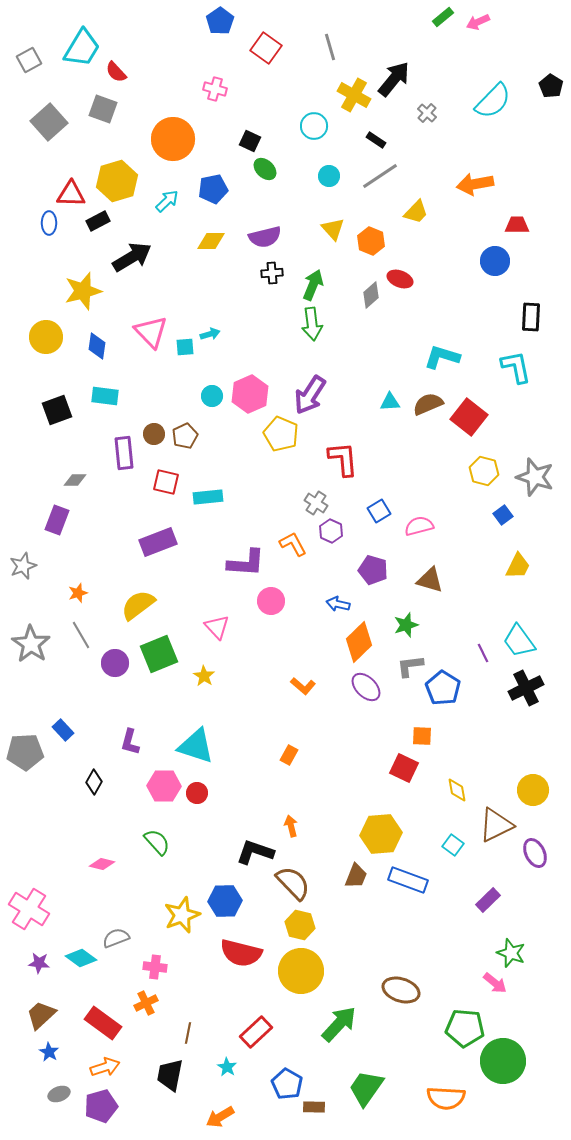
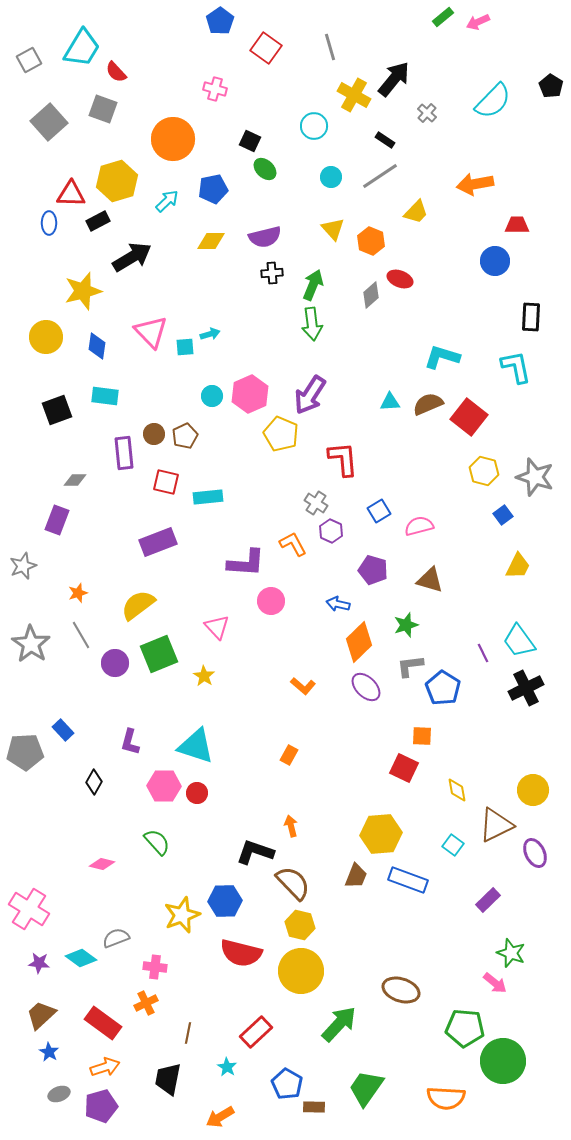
black rectangle at (376, 140): moved 9 px right
cyan circle at (329, 176): moved 2 px right, 1 px down
black trapezoid at (170, 1075): moved 2 px left, 4 px down
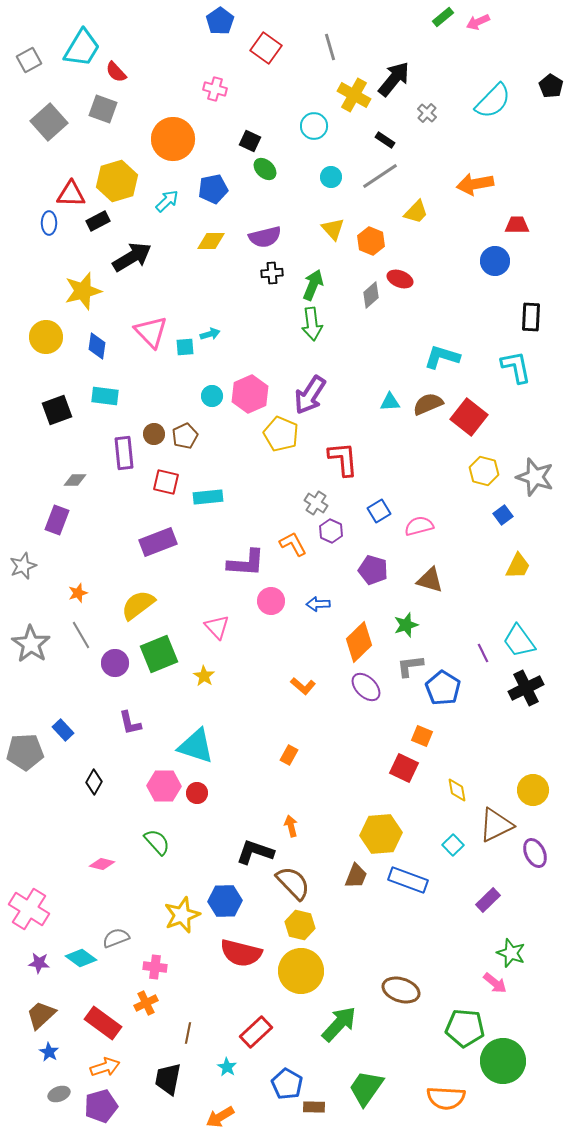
blue arrow at (338, 604): moved 20 px left; rotated 15 degrees counterclockwise
orange square at (422, 736): rotated 20 degrees clockwise
purple L-shape at (130, 742): moved 19 px up; rotated 28 degrees counterclockwise
cyan square at (453, 845): rotated 10 degrees clockwise
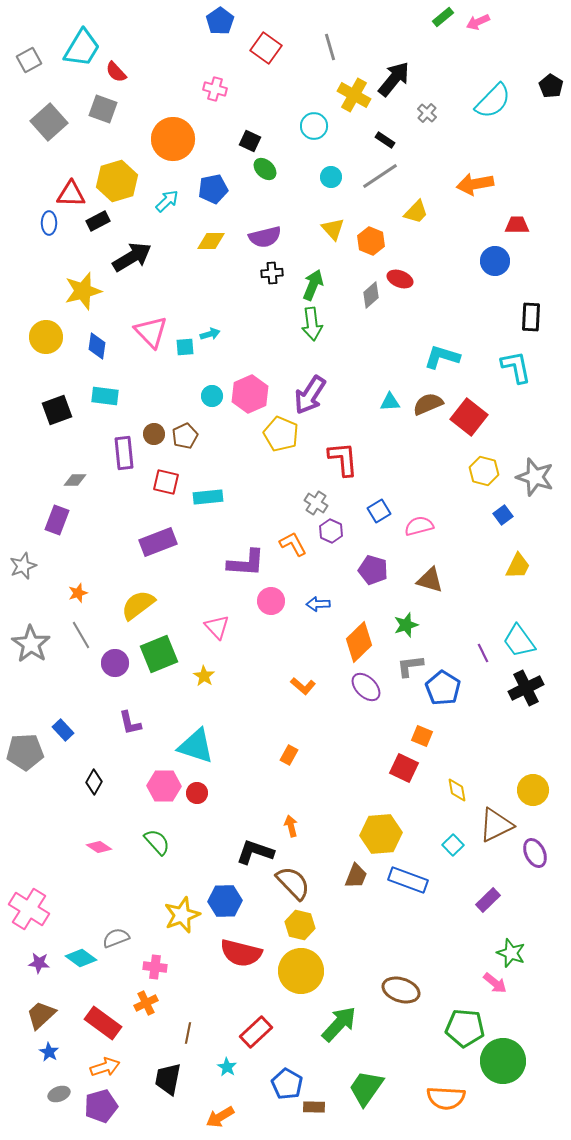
pink diamond at (102, 864): moved 3 px left, 17 px up; rotated 20 degrees clockwise
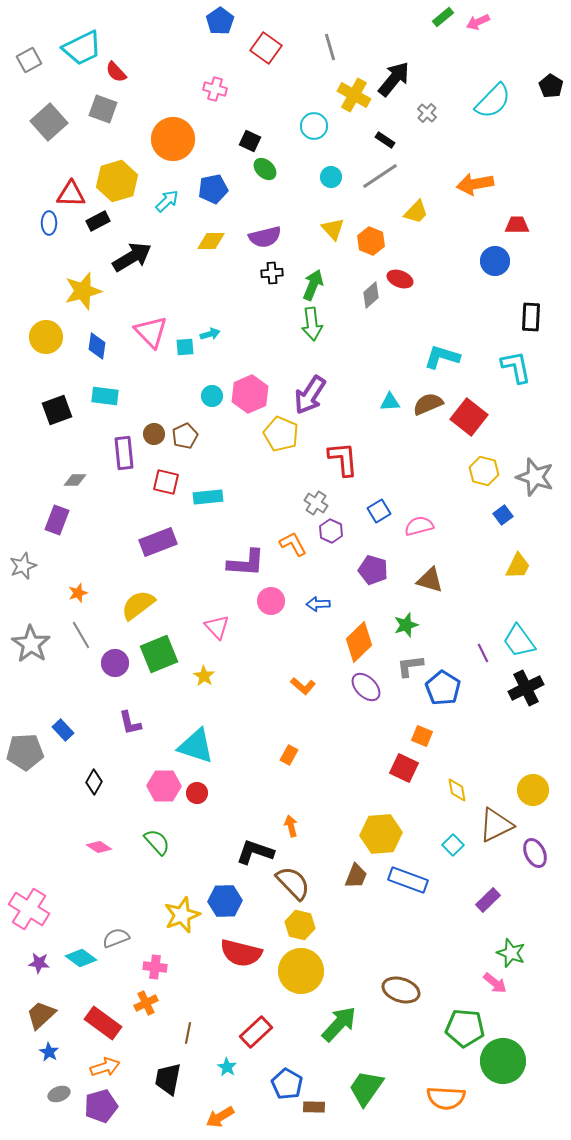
cyan trapezoid at (82, 48): rotated 33 degrees clockwise
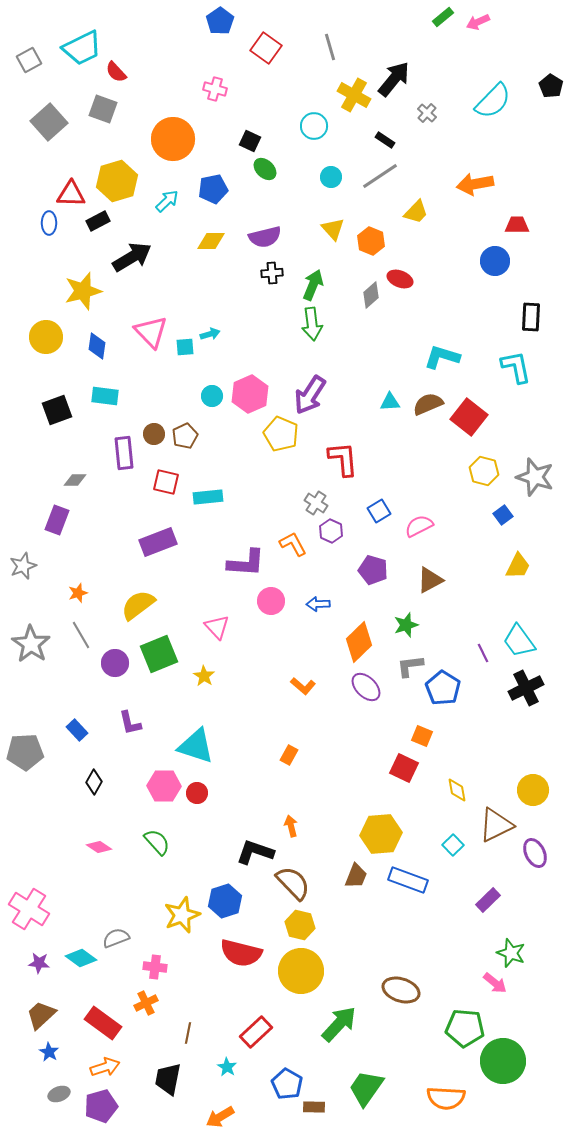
pink semicircle at (419, 526): rotated 12 degrees counterclockwise
brown triangle at (430, 580): rotated 44 degrees counterclockwise
blue rectangle at (63, 730): moved 14 px right
blue hexagon at (225, 901): rotated 16 degrees counterclockwise
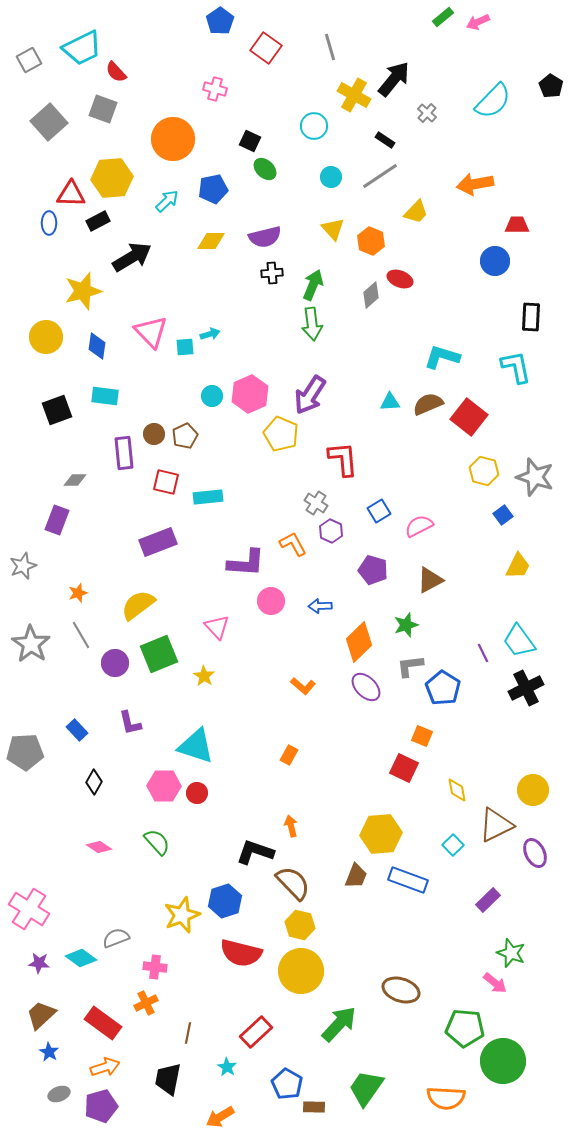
yellow hexagon at (117, 181): moved 5 px left, 3 px up; rotated 12 degrees clockwise
blue arrow at (318, 604): moved 2 px right, 2 px down
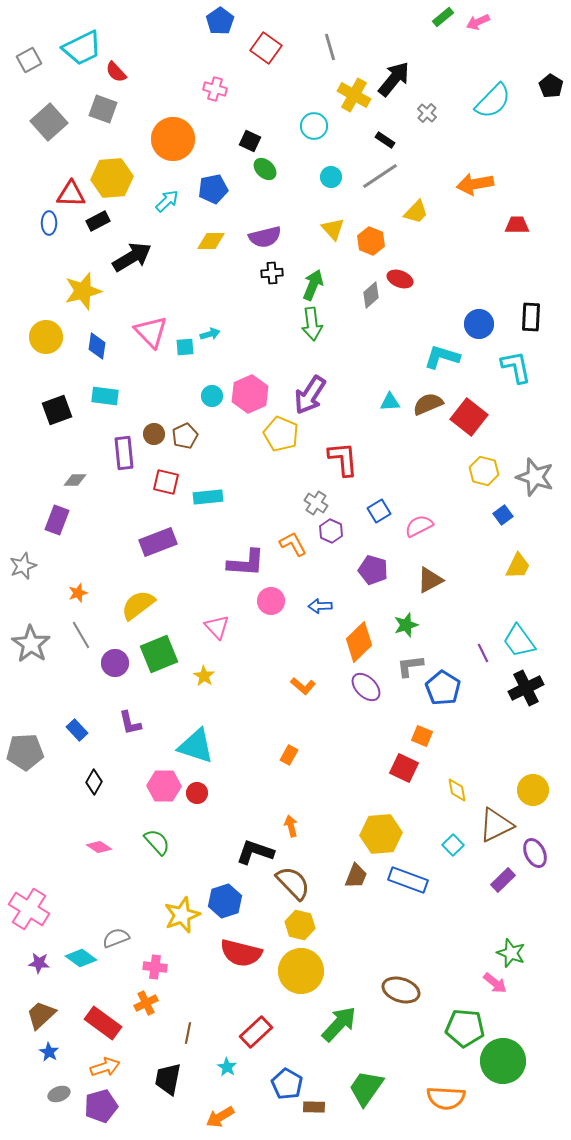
blue circle at (495, 261): moved 16 px left, 63 px down
purple rectangle at (488, 900): moved 15 px right, 20 px up
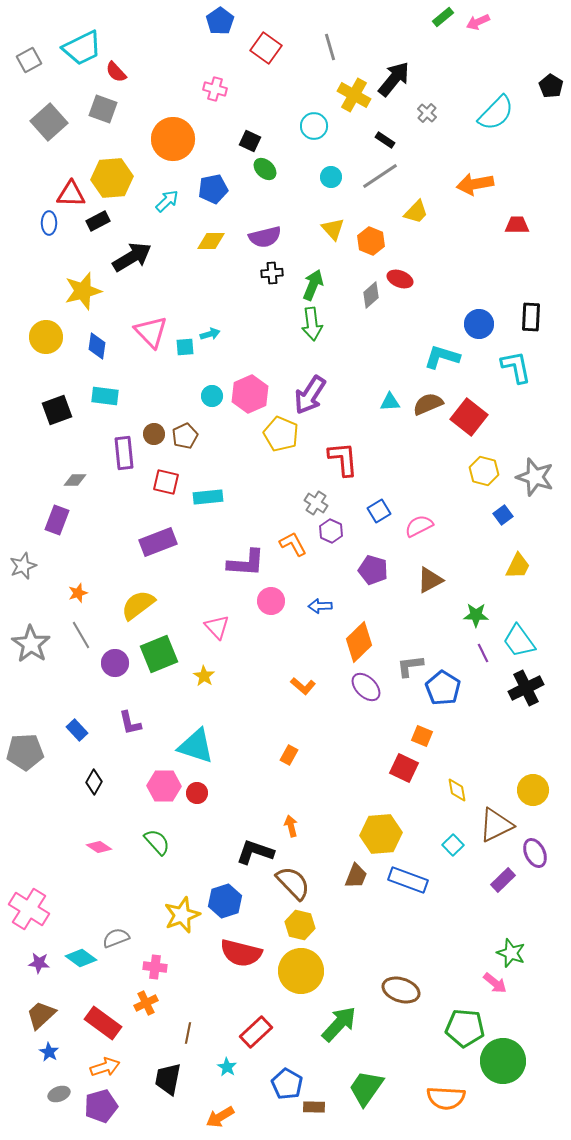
cyan semicircle at (493, 101): moved 3 px right, 12 px down
green star at (406, 625): moved 70 px right, 10 px up; rotated 20 degrees clockwise
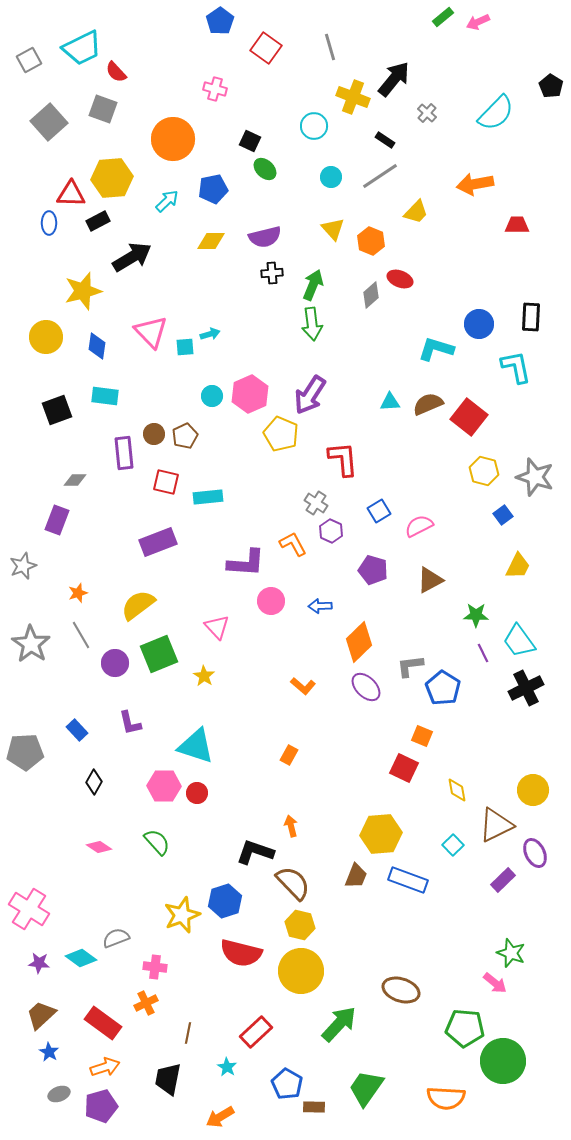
yellow cross at (354, 95): moved 1 px left, 2 px down; rotated 8 degrees counterclockwise
cyan L-shape at (442, 357): moved 6 px left, 8 px up
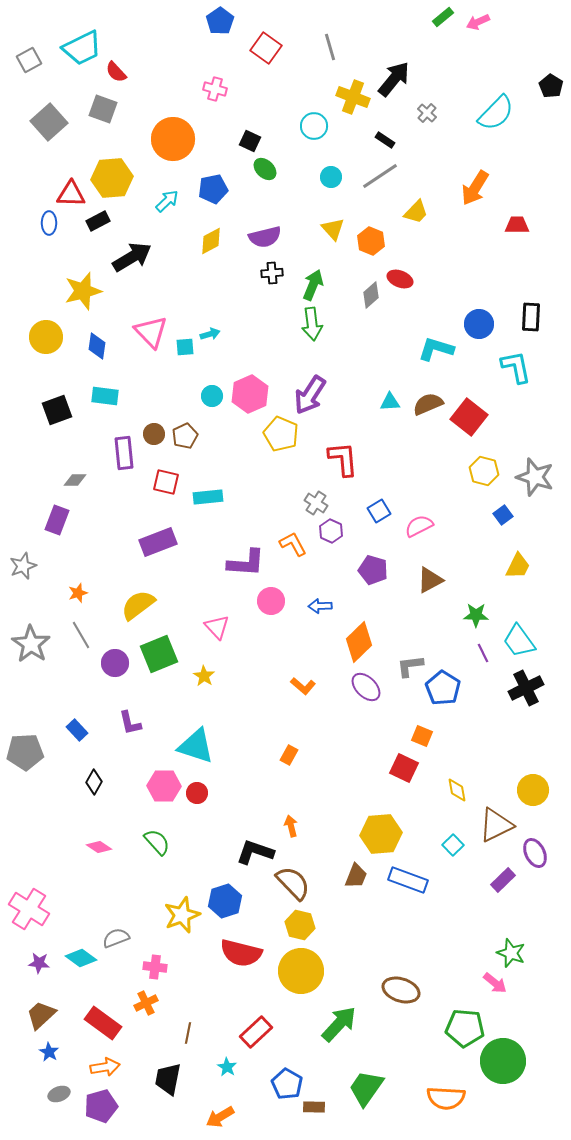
orange arrow at (475, 184): moved 4 px down; rotated 48 degrees counterclockwise
yellow diamond at (211, 241): rotated 28 degrees counterclockwise
orange arrow at (105, 1067): rotated 8 degrees clockwise
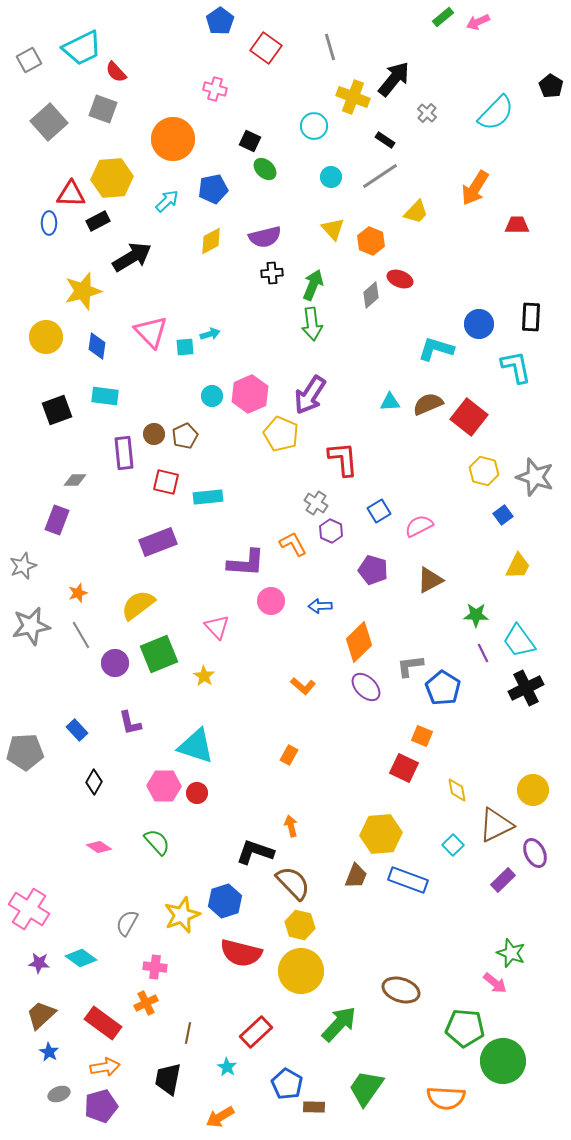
gray star at (31, 644): moved 18 px up; rotated 27 degrees clockwise
gray semicircle at (116, 938): moved 11 px right, 15 px up; rotated 40 degrees counterclockwise
